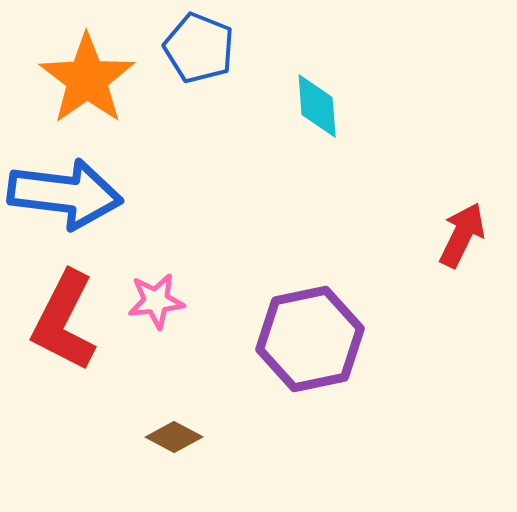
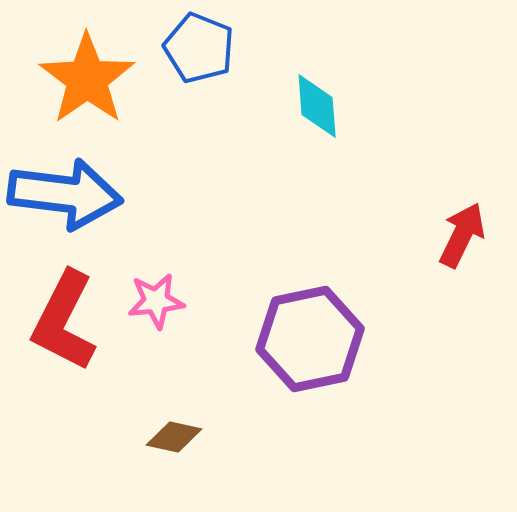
brown diamond: rotated 16 degrees counterclockwise
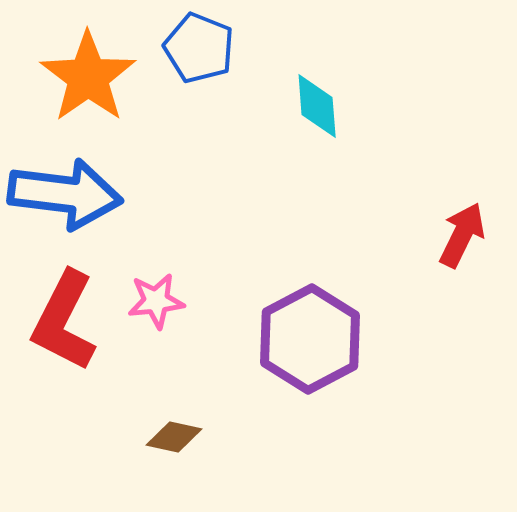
orange star: moved 1 px right, 2 px up
purple hexagon: rotated 16 degrees counterclockwise
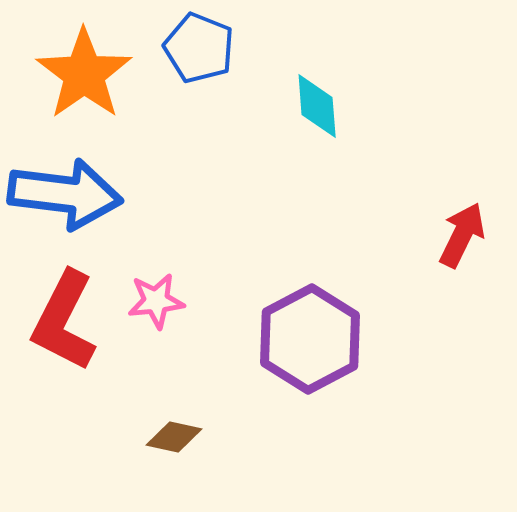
orange star: moved 4 px left, 3 px up
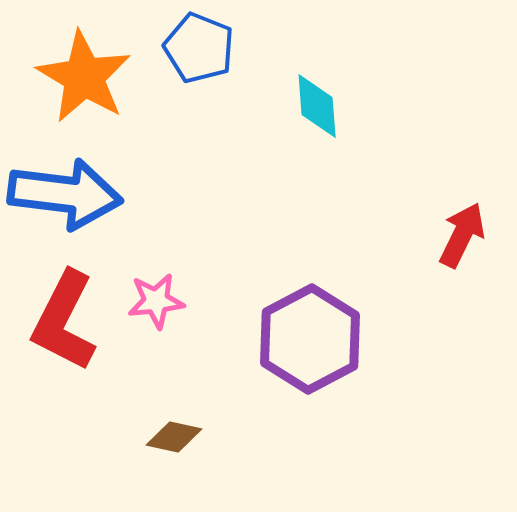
orange star: moved 3 px down; rotated 6 degrees counterclockwise
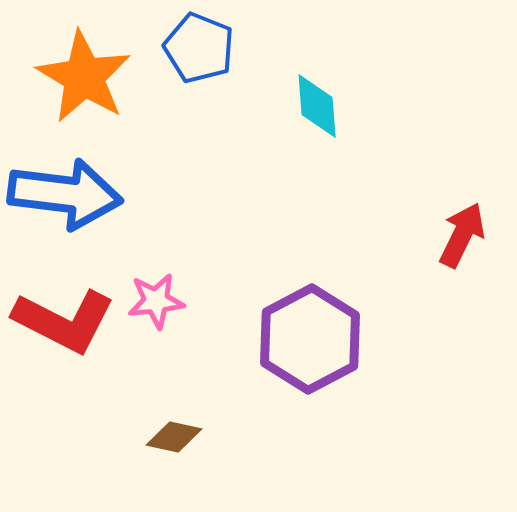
red L-shape: rotated 90 degrees counterclockwise
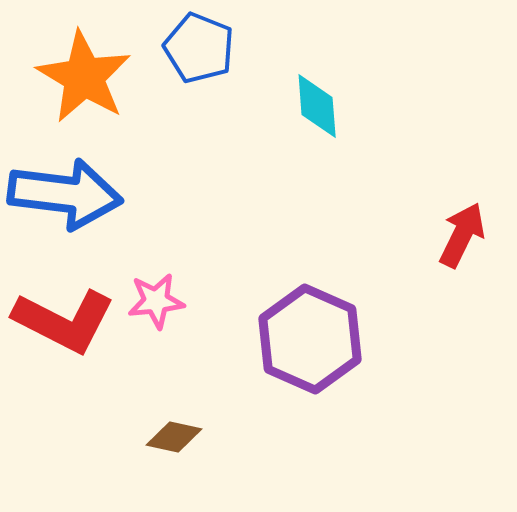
purple hexagon: rotated 8 degrees counterclockwise
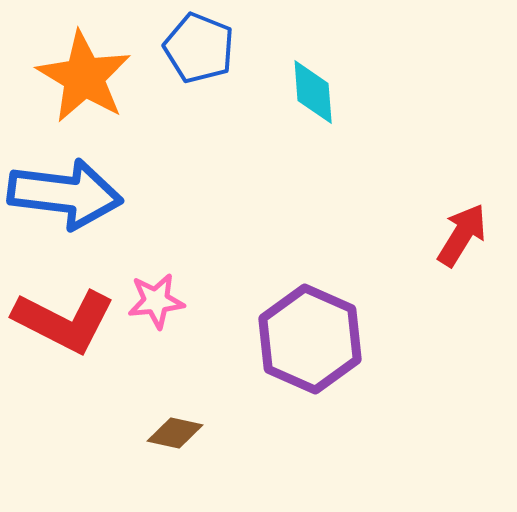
cyan diamond: moved 4 px left, 14 px up
red arrow: rotated 6 degrees clockwise
brown diamond: moved 1 px right, 4 px up
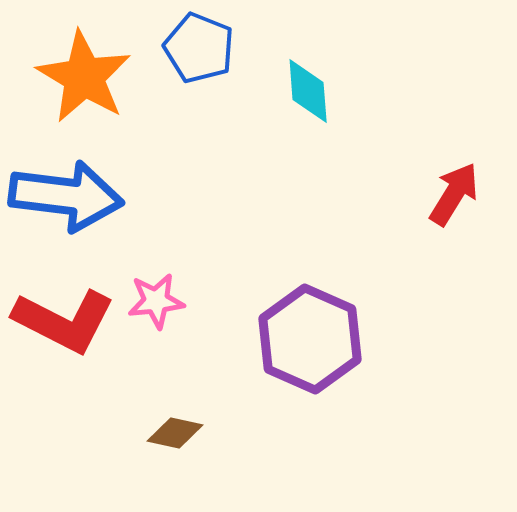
cyan diamond: moved 5 px left, 1 px up
blue arrow: moved 1 px right, 2 px down
red arrow: moved 8 px left, 41 px up
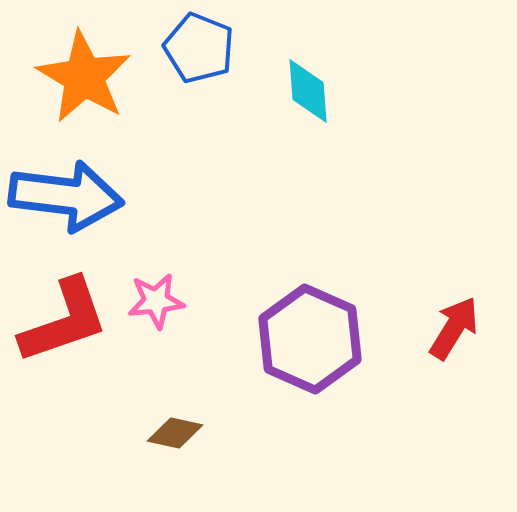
red arrow: moved 134 px down
red L-shape: rotated 46 degrees counterclockwise
